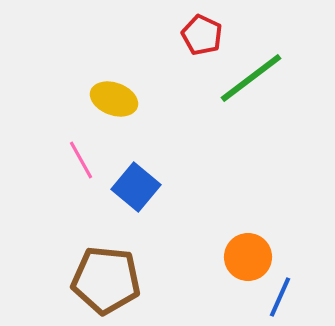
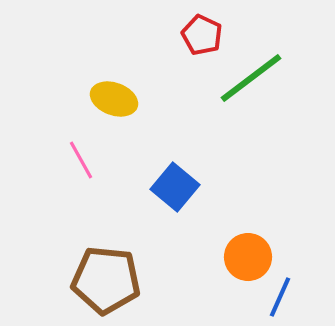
blue square: moved 39 px right
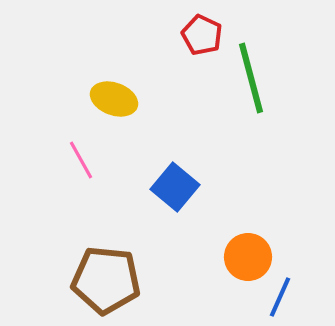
green line: rotated 68 degrees counterclockwise
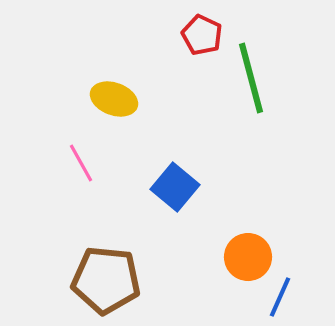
pink line: moved 3 px down
